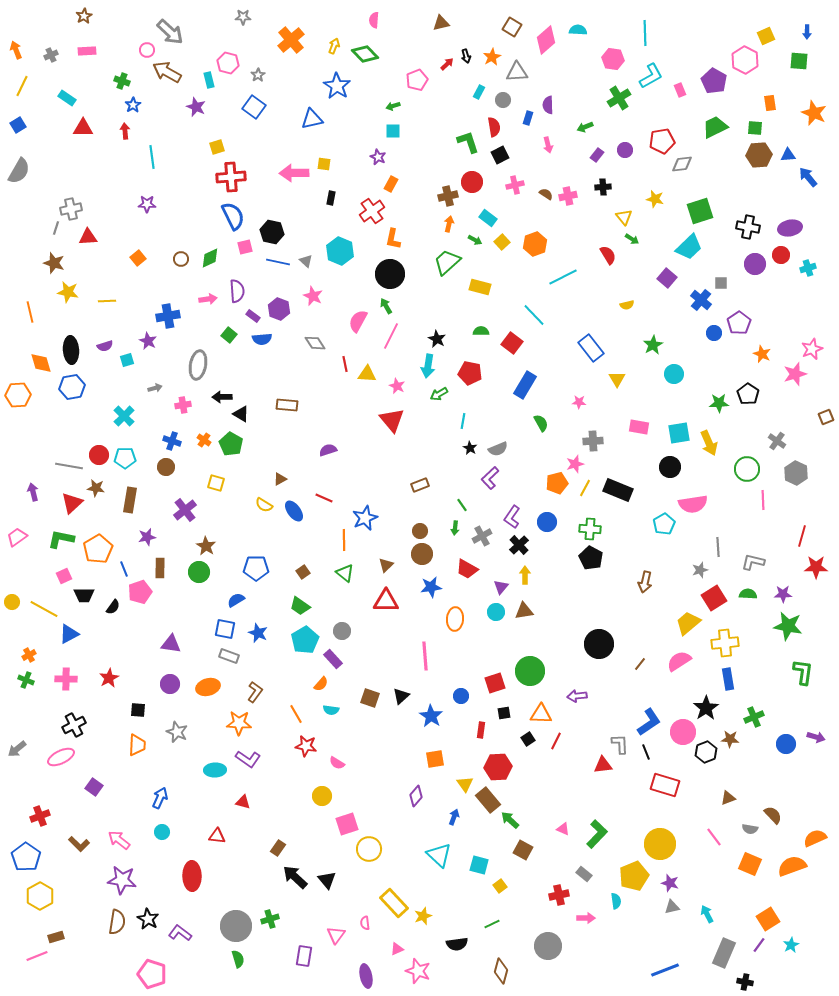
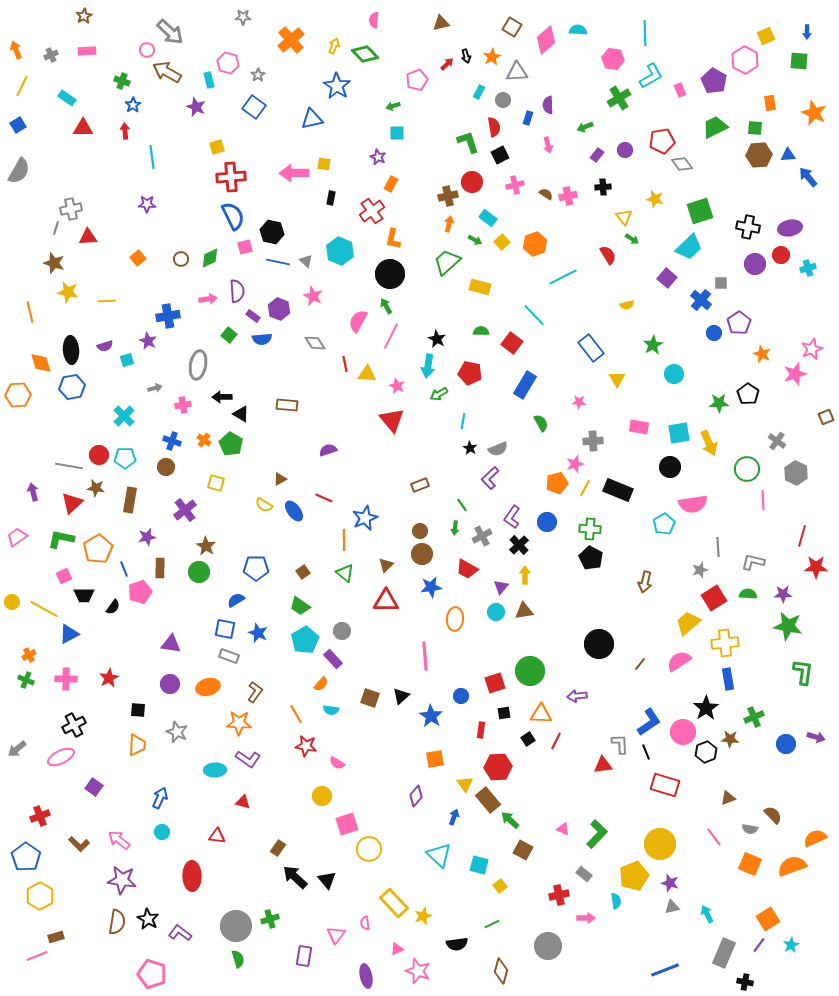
cyan square at (393, 131): moved 4 px right, 2 px down
gray diamond at (682, 164): rotated 60 degrees clockwise
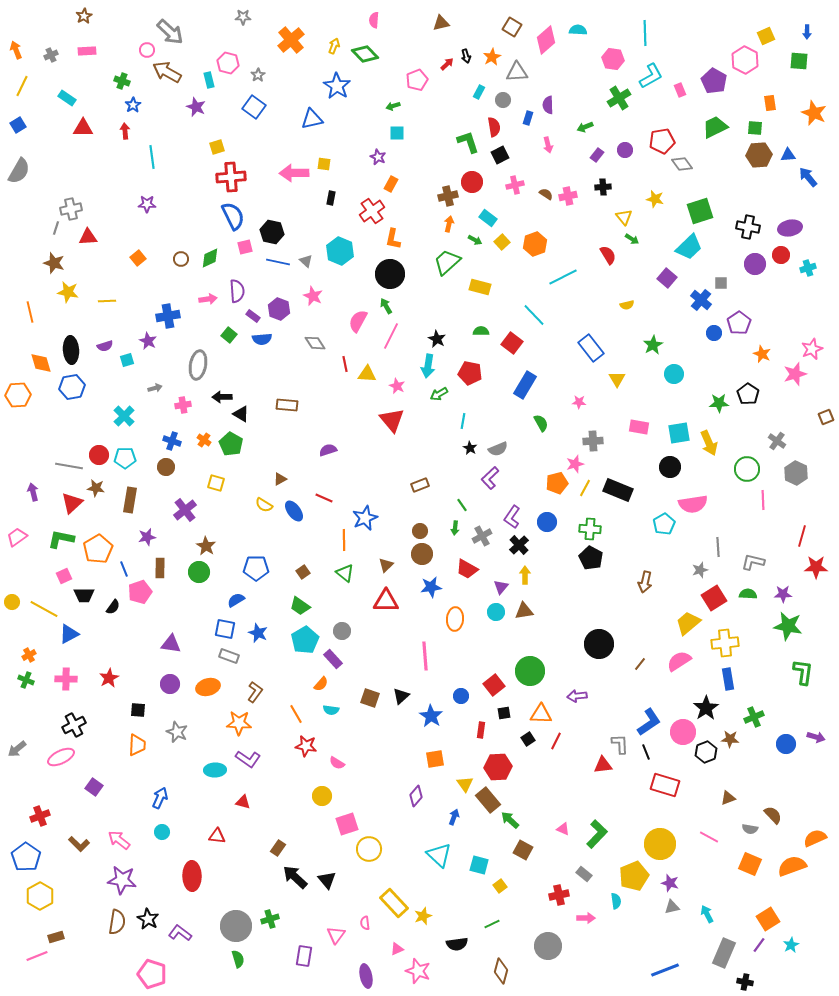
red square at (495, 683): moved 1 px left, 2 px down; rotated 20 degrees counterclockwise
pink line at (714, 837): moved 5 px left; rotated 24 degrees counterclockwise
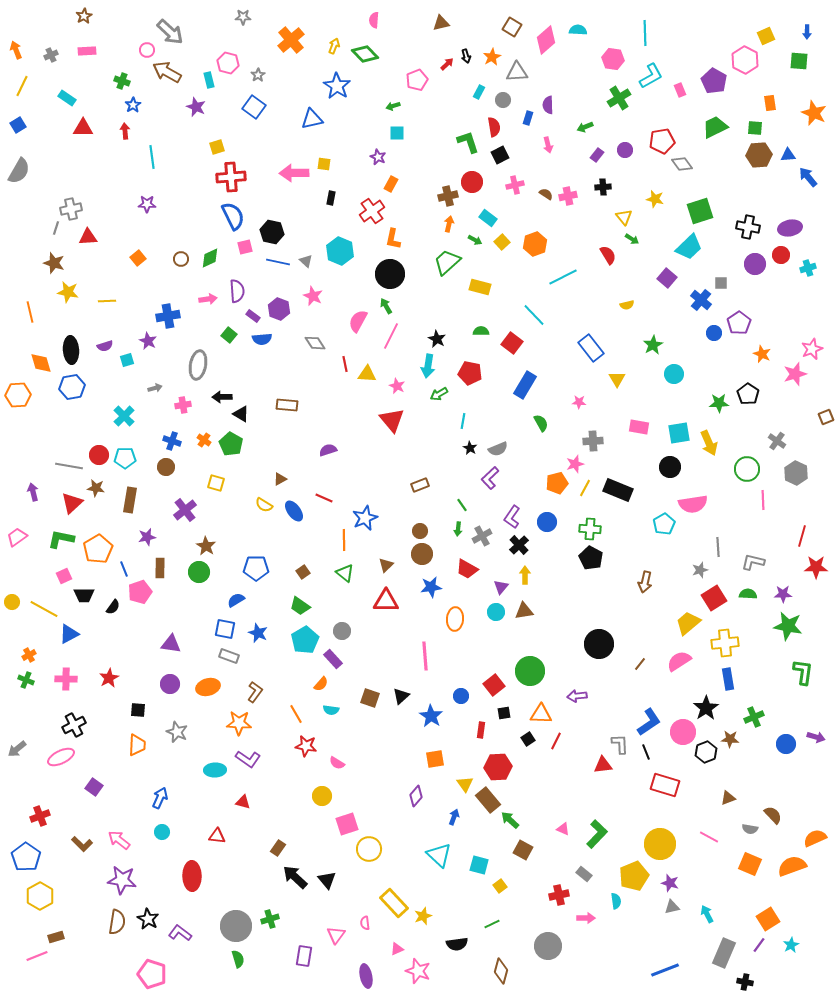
green arrow at (455, 528): moved 3 px right, 1 px down
brown L-shape at (79, 844): moved 3 px right
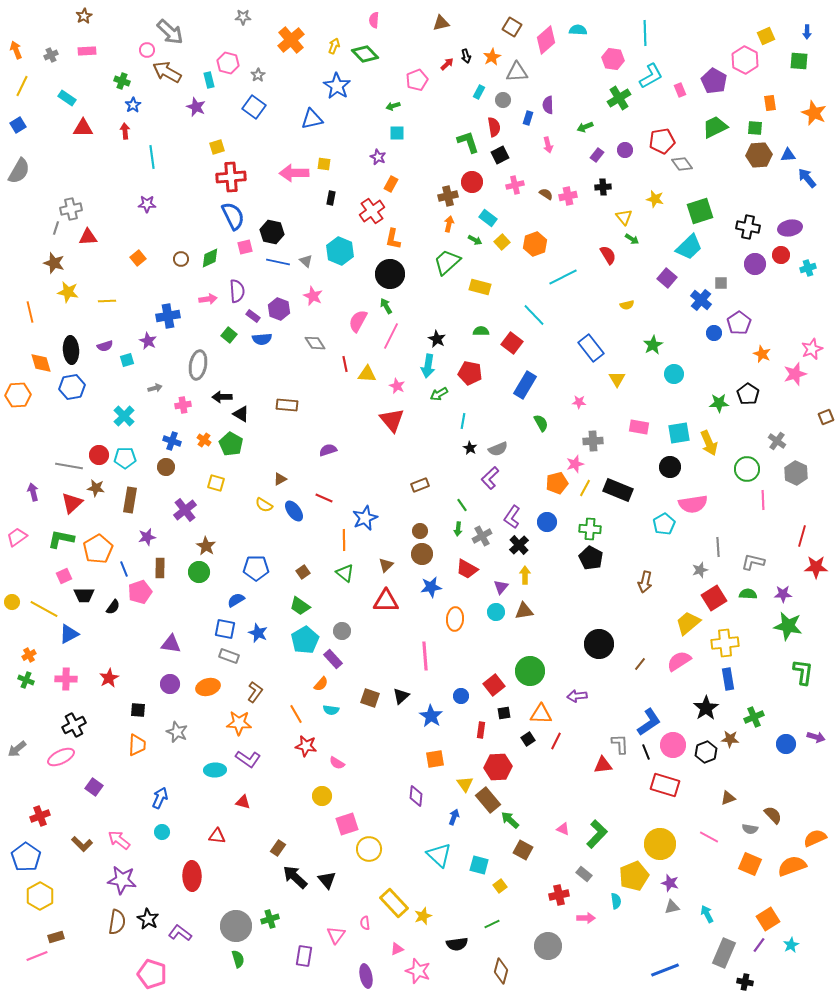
blue arrow at (808, 177): moved 1 px left, 1 px down
pink circle at (683, 732): moved 10 px left, 13 px down
purple diamond at (416, 796): rotated 35 degrees counterclockwise
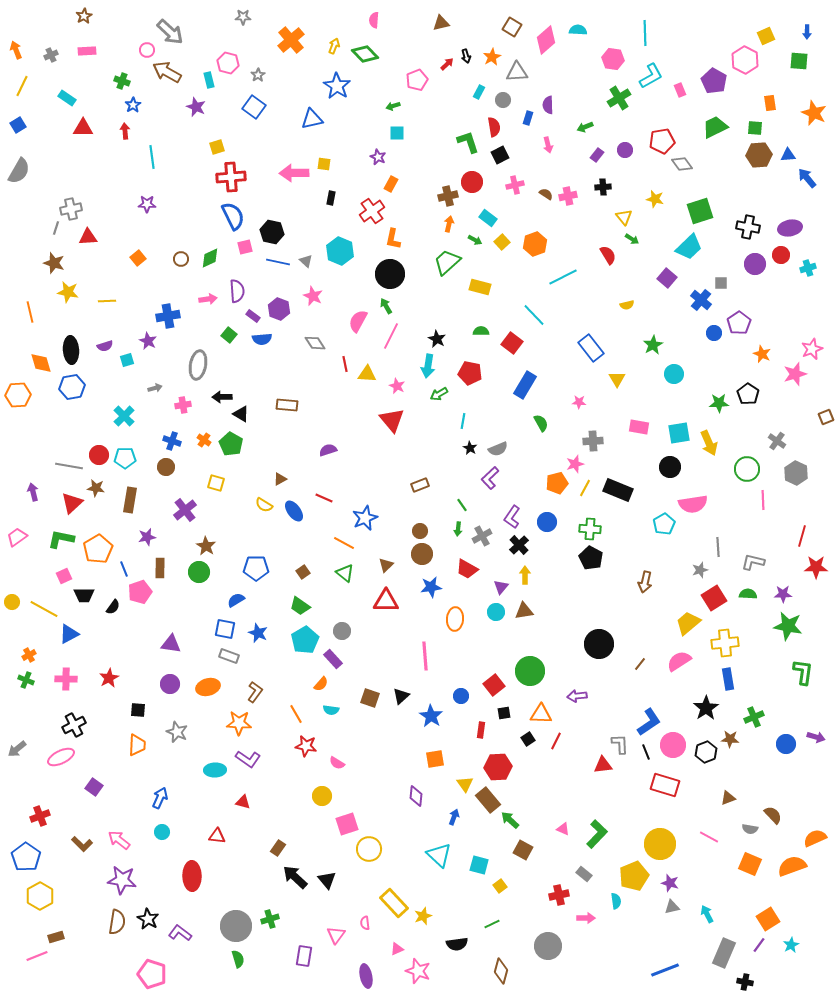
orange line at (344, 540): moved 3 px down; rotated 60 degrees counterclockwise
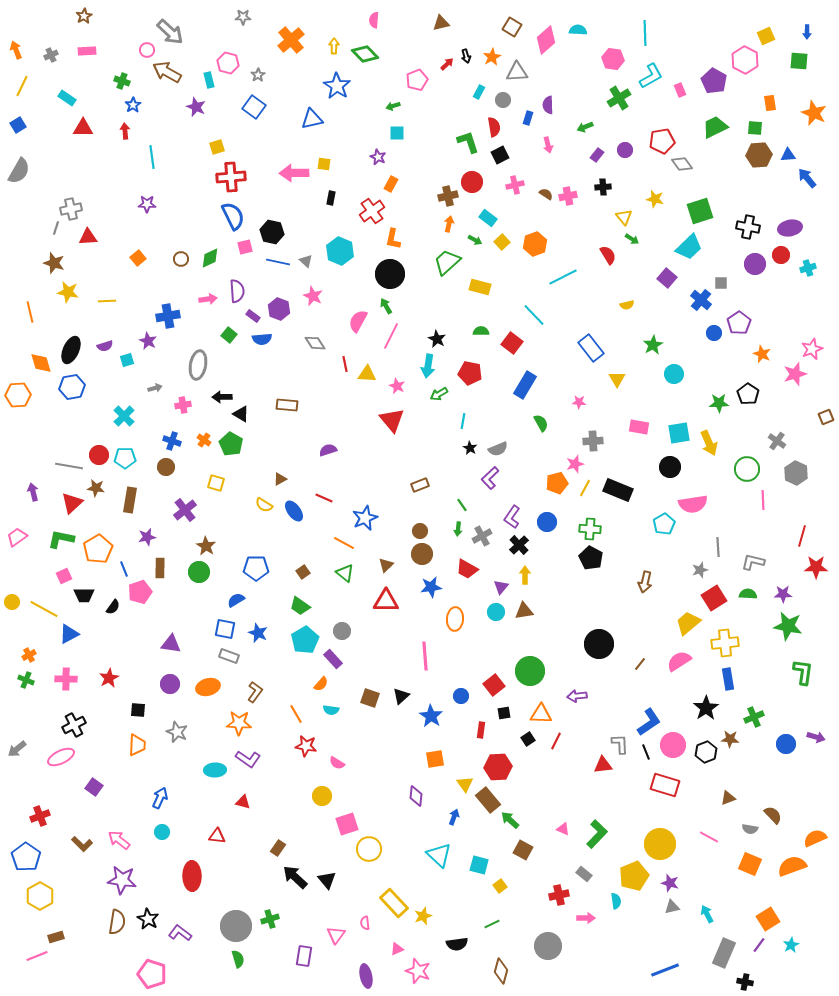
yellow arrow at (334, 46): rotated 21 degrees counterclockwise
black ellipse at (71, 350): rotated 28 degrees clockwise
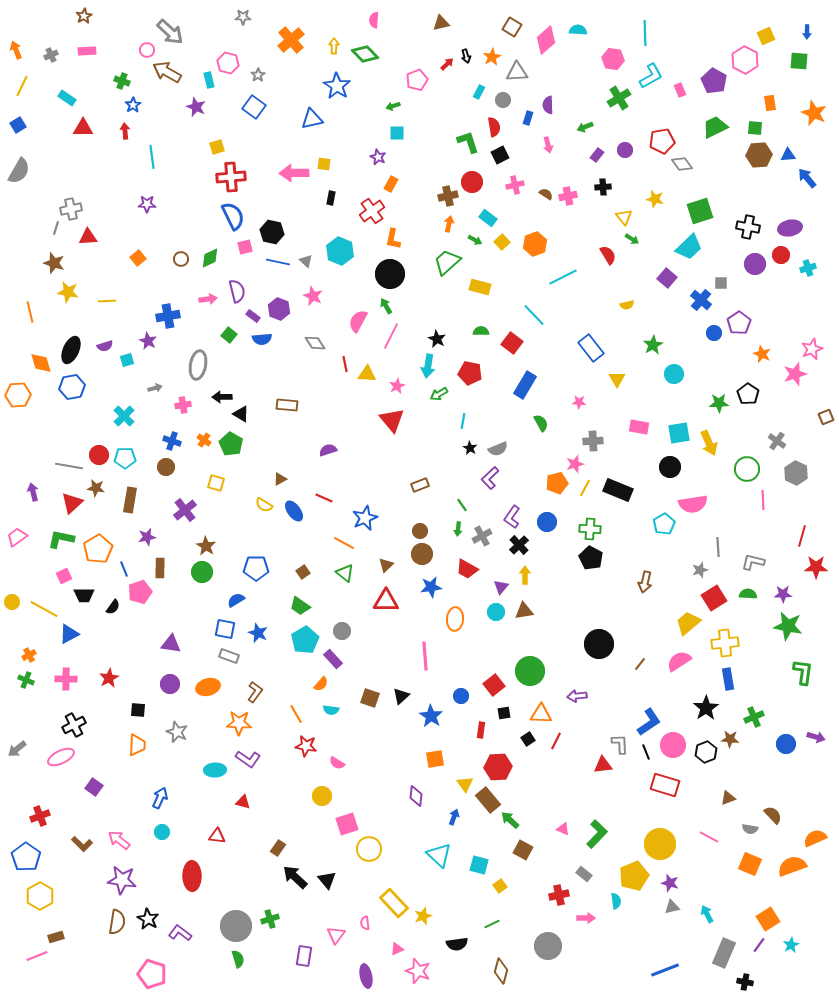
purple semicircle at (237, 291): rotated 10 degrees counterclockwise
pink star at (397, 386): rotated 21 degrees clockwise
green circle at (199, 572): moved 3 px right
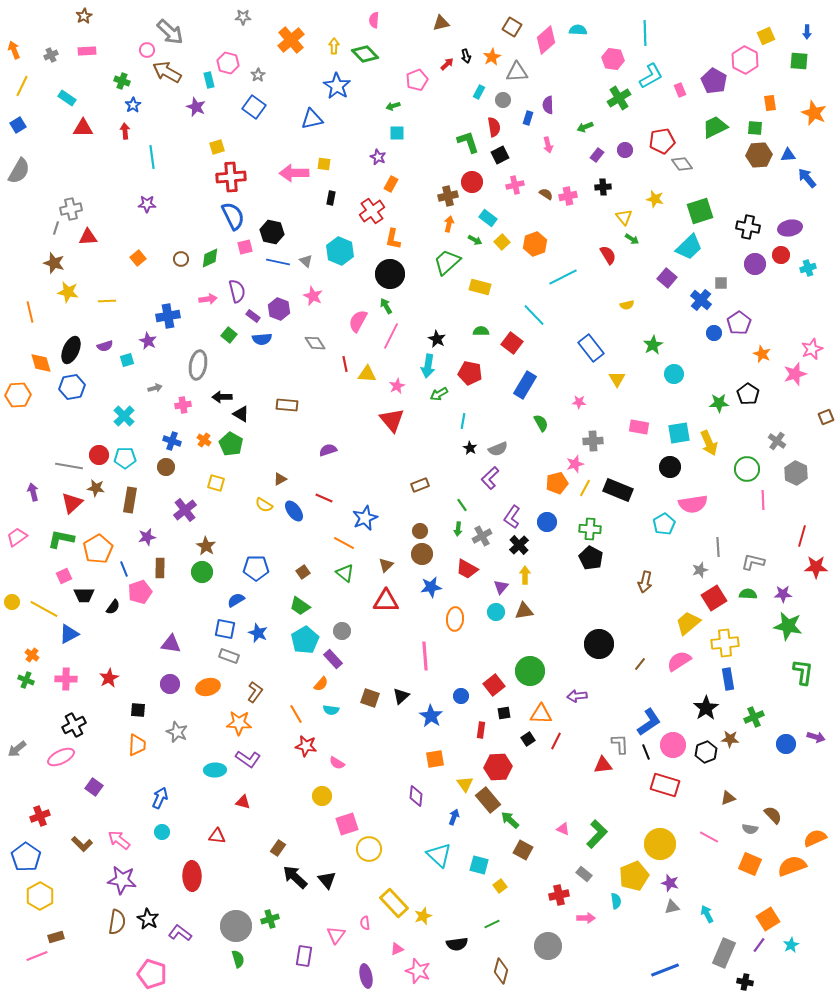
orange arrow at (16, 50): moved 2 px left
orange cross at (29, 655): moved 3 px right; rotated 24 degrees counterclockwise
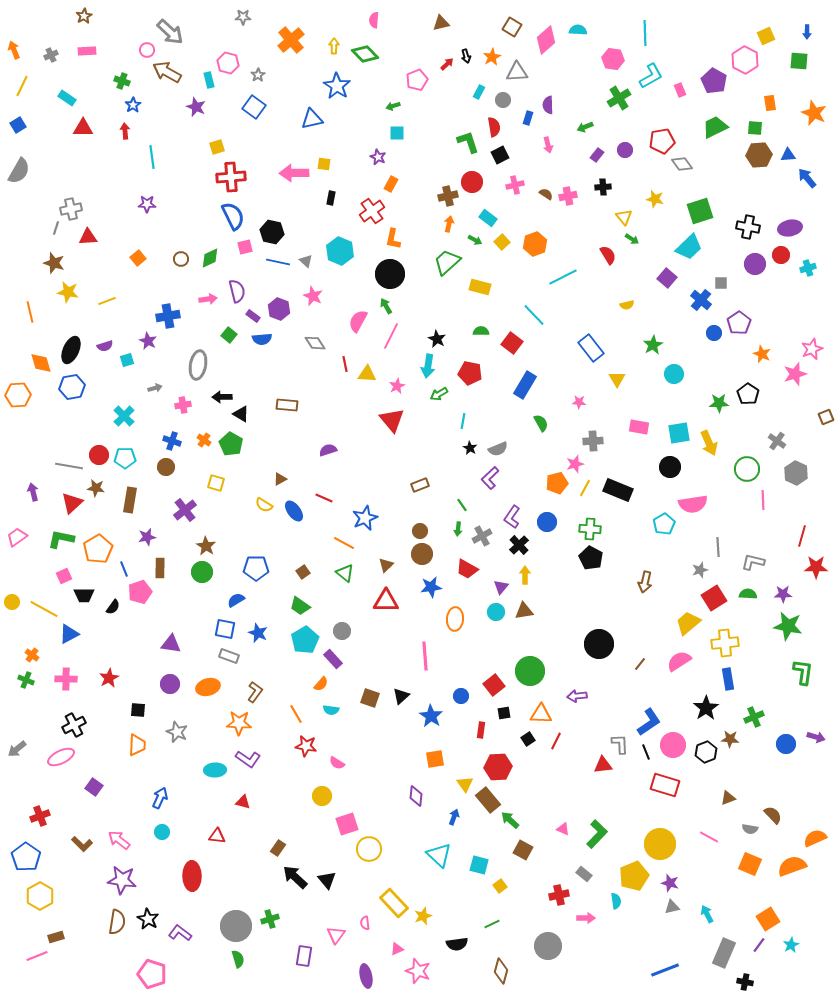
yellow line at (107, 301): rotated 18 degrees counterclockwise
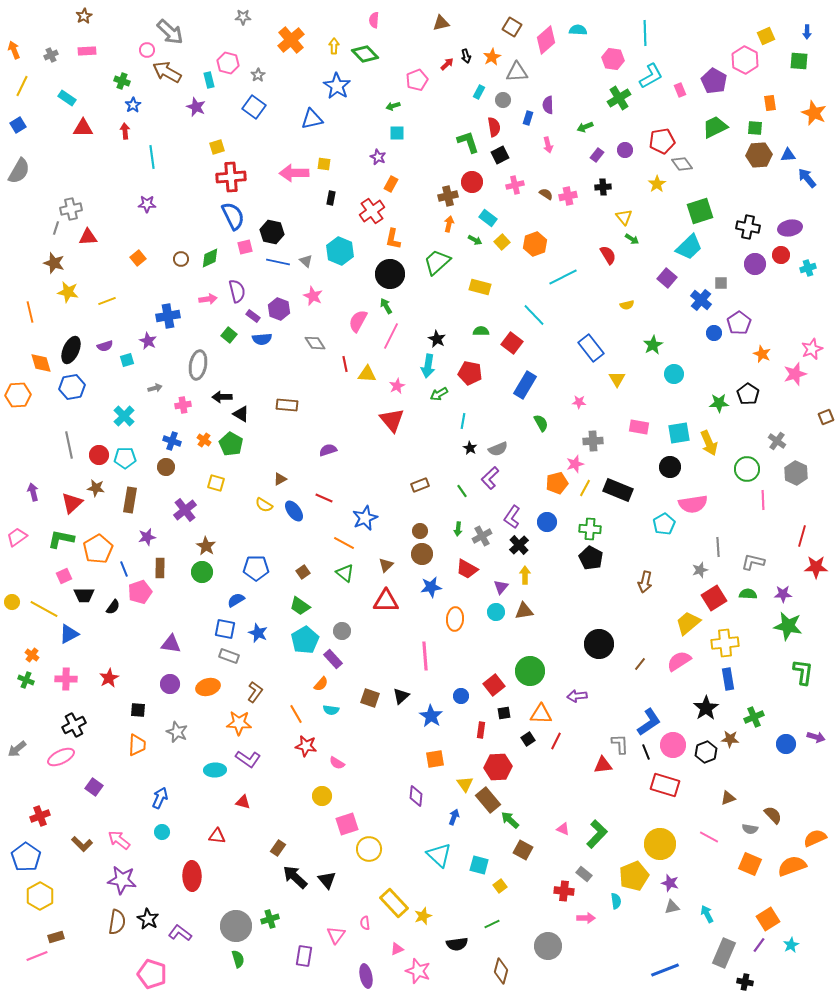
yellow star at (655, 199): moved 2 px right, 15 px up; rotated 24 degrees clockwise
green trapezoid at (447, 262): moved 10 px left
gray line at (69, 466): moved 21 px up; rotated 68 degrees clockwise
green line at (462, 505): moved 14 px up
red cross at (559, 895): moved 5 px right, 4 px up; rotated 18 degrees clockwise
